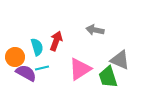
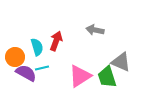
gray triangle: moved 1 px right, 2 px down
pink triangle: moved 7 px down
green trapezoid: moved 1 px left
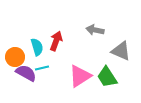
gray triangle: moved 11 px up
green trapezoid: rotated 15 degrees counterclockwise
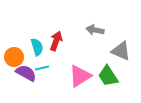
orange circle: moved 1 px left
green trapezoid: moved 1 px right, 1 px up
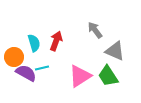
gray arrow: rotated 42 degrees clockwise
cyan semicircle: moved 3 px left, 4 px up
gray triangle: moved 6 px left
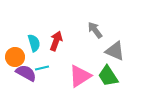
orange circle: moved 1 px right
